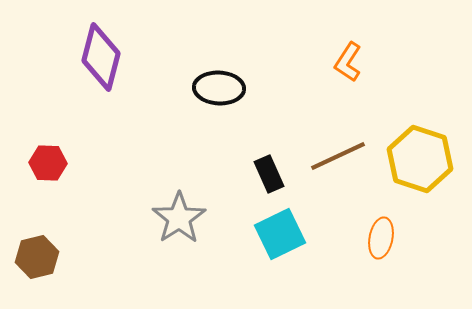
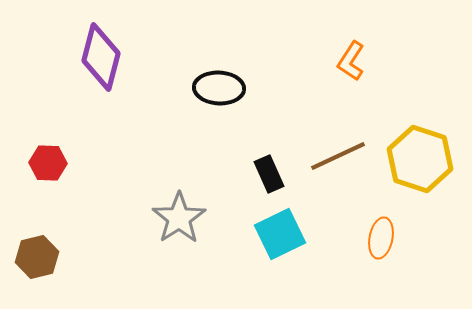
orange L-shape: moved 3 px right, 1 px up
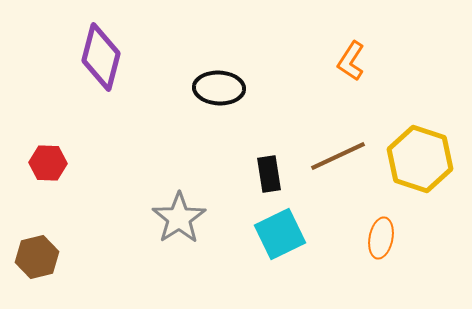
black rectangle: rotated 15 degrees clockwise
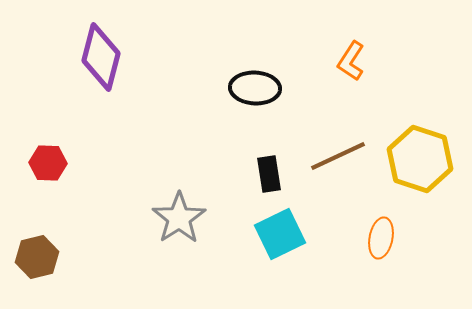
black ellipse: moved 36 px right
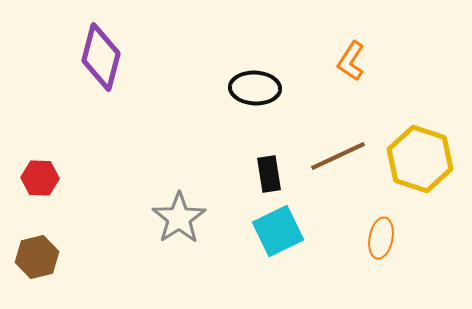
red hexagon: moved 8 px left, 15 px down
cyan square: moved 2 px left, 3 px up
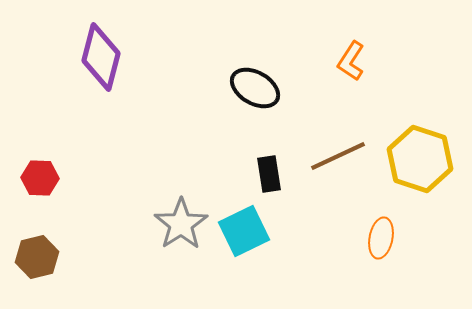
black ellipse: rotated 27 degrees clockwise
gray star: moved 2 px right, 6 px down
cyan square: moved 34 px left
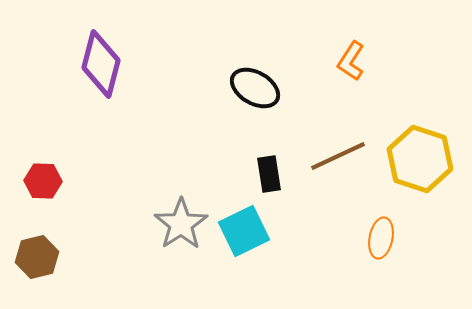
purple diamond: moved 7 px down
red hexagon: moved 3 px right, 3 px down
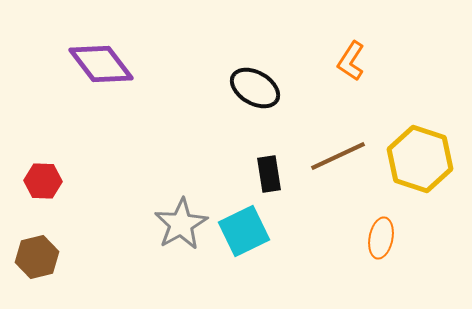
purple diamond: rotated 52 degrees counterclockwise
gray star: rotated 4 degrees clockwise
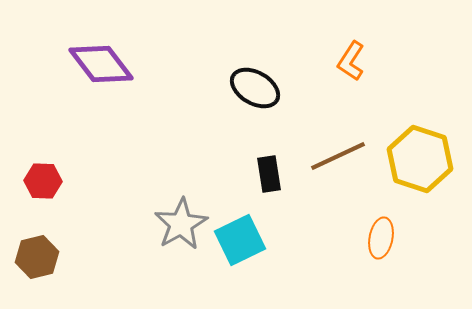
cyan square: moved 4 px left, 9 px down
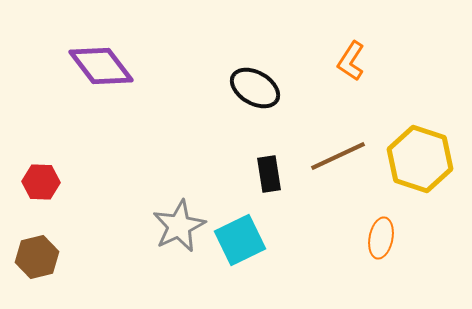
purple diamond: moved 2 px down
red hexagon: moved 2 px left, 1 px down
gray star: moved 2 px left, 2 px down; rotated 4 degrees clockwise
